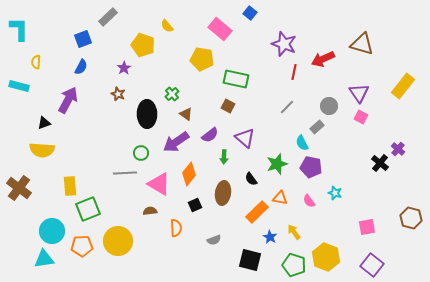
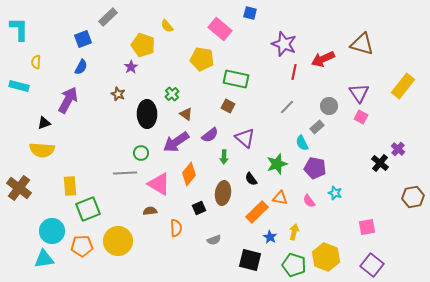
blue square at (250, 13): rotated 24 degrees counterclockwise
purple star at (124, 68): moved 7 px right, 1 px up
purple pentagon at (311, 167): moved 4 px right, 1 px down
black square at (195, 205): moved 4 px right, 3 px down
brown hexagon at (411, 218): moved 2 px right, 21 px up; rotated 25 degrees counterclockwise
yellow arrow at (294, 232): rotated 49 degrees clockwise
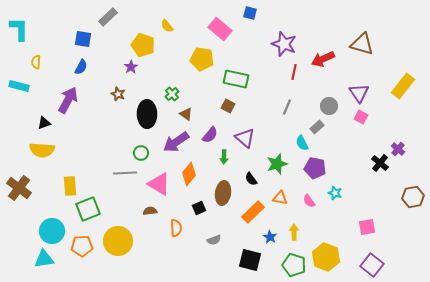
blue square at (83, 39): rotated 30 degrees clockwise
gray line at (287, 107): rotated 21 degrees counterclockwise
purple semicircle at (210, 135): rotated 12 degrees counterclockwise
orange rectangle at (257, 212): moved 4 px left
yellow arrow at (294, 232): rotated 14 degrees counterclockwise
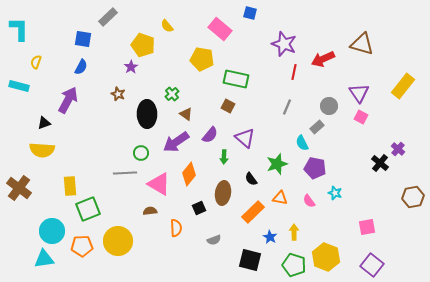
yellow semicircle at (36, 62): rotated 16 degrees clockwise
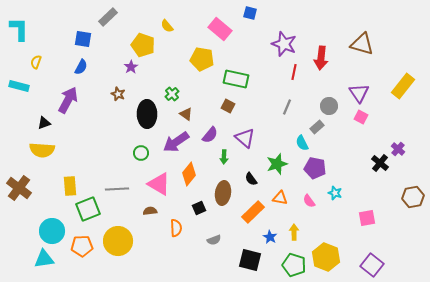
red arrow at (323, 59): moved 2 px left, 1 px up; rotated 60 degrees counterclockwise
gray line at (125, 173): moved 8 px left, 16 px down
pink square at (367, 227): moved 9 px up
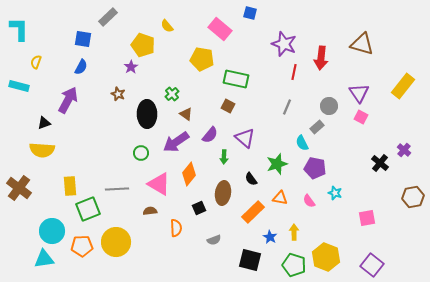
purple cross at (398, 149): moved 6 px right, 1 px down
yellow circle at (118, 241): moved 2 px left, 1 px down
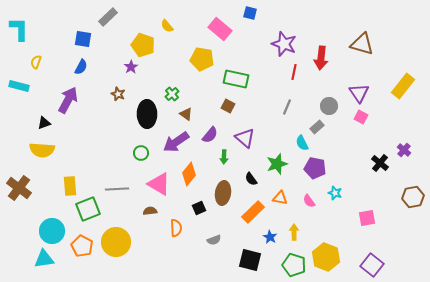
orange pentagon at (82, 246): rotated 30 degrees clockwise
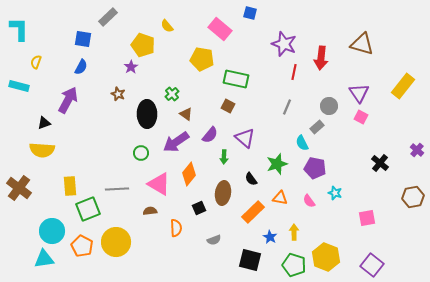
purple cross at (404, 150): moved 13 px right
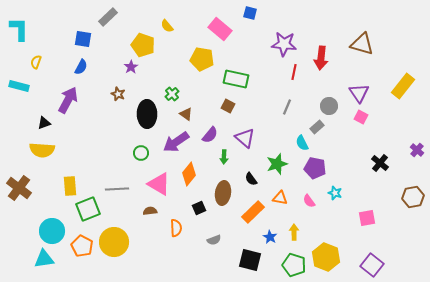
purple star at (284, 44): rotated 15 degrees counterclockwise
yellow circle at (116, 242): moved 2 px left
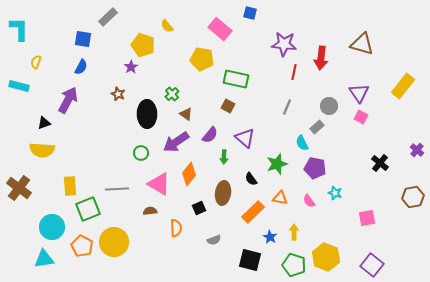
cyan circle at (52, 231): moved 4 px up
